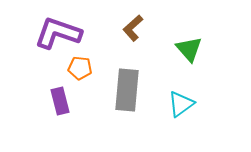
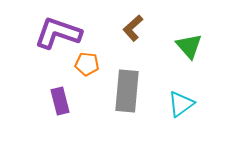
green triangle: moved 3 px up
orange pentagon: moved 7 px right, 4 px up
gray rectangle: moved 1 px down
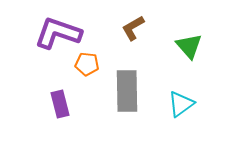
brown L-shape: rotated 12 degrees clockwise
gray rectangle: rotated 6 degrees counterclockwise
purple rectangle: moved 3 px down
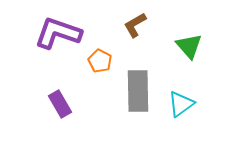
brown L-shape: moved 2 px right, 3 px up
orange pentagon: moved 13 px right, 3 px up; rotated 20 degrees clockwise
gray rectangle: moved 11 px right
purple rectangle: rotated 16 degrees counterclockwise
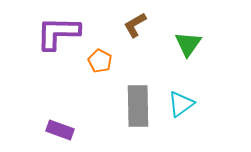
purple L-shape: rotated 18 degrees counterclockwise
green triangle: moved 1 px left, 2 px up; rotated 16 degrees clockwise
gray rectangle: moved 15 px down
purple rectangle: moved 26 px down; rotated 40 degrees counterclockwise
